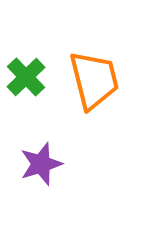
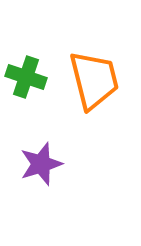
green cross: rotated 27 degrees counterclockwise
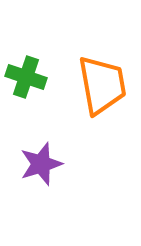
orange trapezoid: moved 8 px right, 5 px down; rotated 4 degrees clockwise
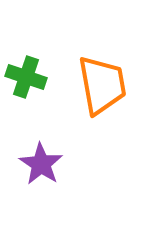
purple star: rotated 21 degrees counterclockwise
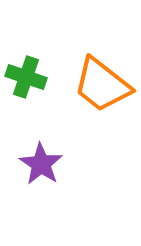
orange trapezoid: rotated 138 degrees clockwise
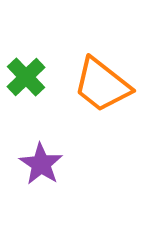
green cross: rotated 27 degrees clockwise
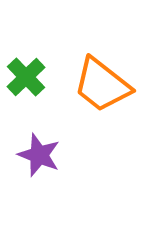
purple star: moved 2 px left, 9 px up; rotated 12 degrees counterclockwise
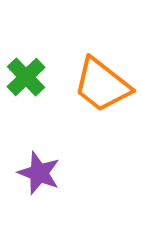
purple star: moved 18 px down
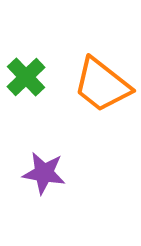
purple star: moved 5 px right; rotated 12 degrees counterclockwise
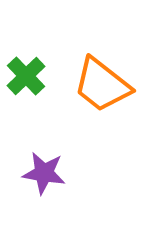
green cross: moved 1 px up
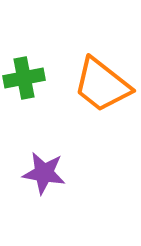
green cross: moved 2 px left, 2 px down; rotated 33 degrees clockwise
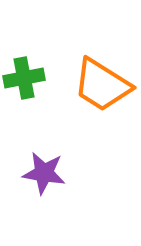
orange trapezoid: rotated 6 degrees counterclockwise
